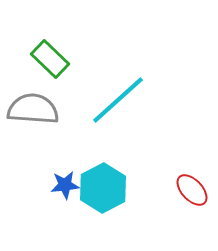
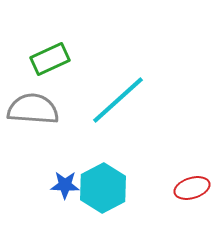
green rectangle: rotated 69 degrees counterclockwise
blue star: rotated 8 degrees clockwise
red ellipse: moved 2 px up; rotated 64 degrees counterclockwise
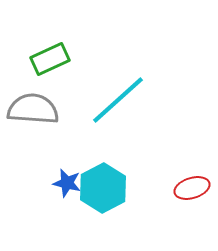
blue star: moved 2 px right, 2 px up; rotated 12 degrees clockwise
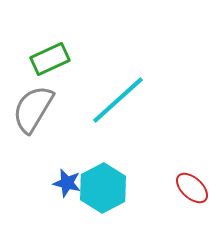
gray semicircle: rotated 63 degrees counterclockwise
red ellipse: rotated 60 degrees clockwise
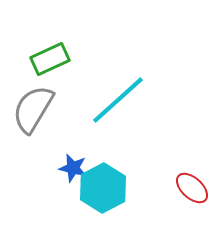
blue star: moved 6 px right, 15 px up
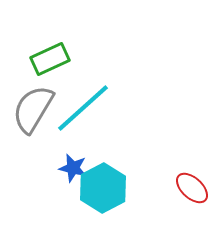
cyan line: moved 35 px left, 8 px down
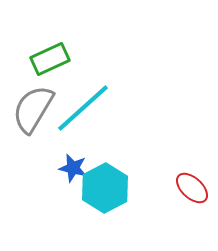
cyan hexagon: moved 2 px right
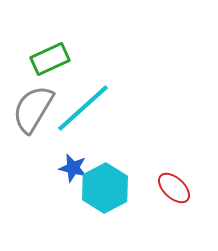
red ellipse: moved 18 px left
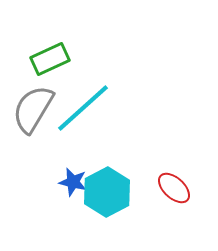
blue star: moved 14 px down
cyan hexagon: moved 2 px right, 4 px down
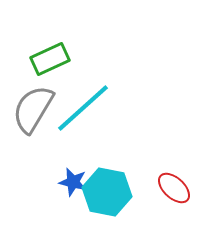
cyan hexagon: rotated 21 degrees counterclockwise
